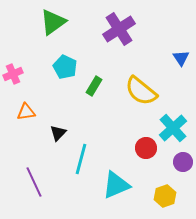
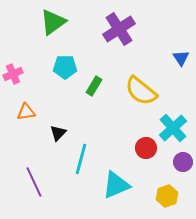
cyan pentagon: rotated 25 degrees counterclockwise
yellow hexagon: moved 2 px right
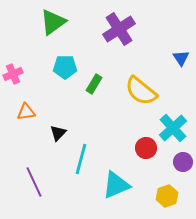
green rectangle: moved 2 px up
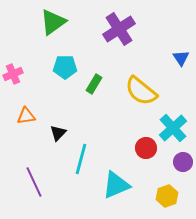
orange triangle: moved 4 px down
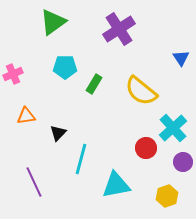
cyan triangle: rotated 12 degrees clockwise
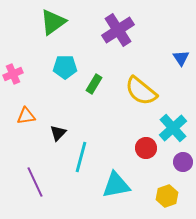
purple cross: moved 1 px left, 1 px down
cyan line: moved 2 px up
purple line: moved 1 px right
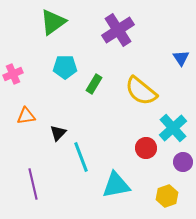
cyan line: rotated 36 degrees counterclockwise
purple line: moved 2 px left, 2 px down; rotated 12 degrees clockwise
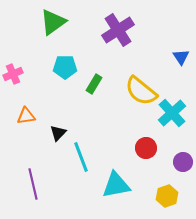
blue triangle: moved 1 px up
cyan cross: moved 1 px left, 15 px up
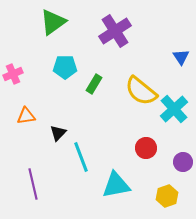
purple cross: moved 3 px left, 1 px down
cyan cross: moved 2 px right, 4 px up
